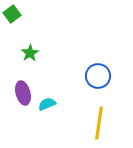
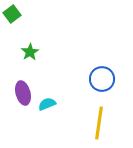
green star: moved 1 px up
blue circle: moved 4 px right, 3 px down
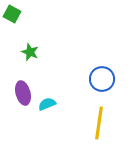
green square: rotated 24 degrees counterclockwise
green star: rotated 18 degrees counterclockwise
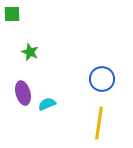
green square: rotated 30 degrees counterclockwise
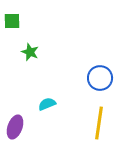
green square: moved 7 px down
blue circle: moved 2 px left, 1 px up
purple ellipse: moved 8 px left, 34 px down; rotated 35 degrees clockwise
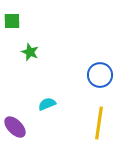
blue circle: moved 3 px up
purple ellipse: rotated 65 degrees counterclockwise
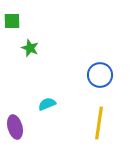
green star: moved 4 px up
purple ellipse: rotated 30 degrees clockwise
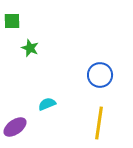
purple ellipse: rotated 70 degrees clockwise
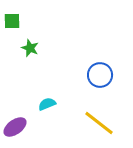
yellow line: rotated 60 degrees counterclockwise
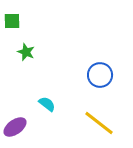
green star: moved 4 px left, 4 px down
cyan semicircle: rotated 60 degrees clockwise
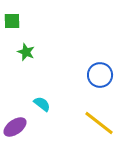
cyan semicircle: moved 5 px left
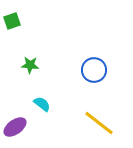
green square: rotated 18 degrees counterclockwise
green star: moved 4 px right, 13 px down; rotated 18 degrees counterclockwise
blue circle: moved 6 px left, 5 px up
